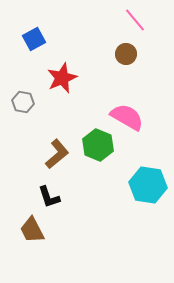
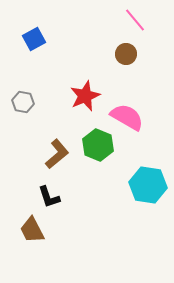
red star: moved 23 px right, 18 px down
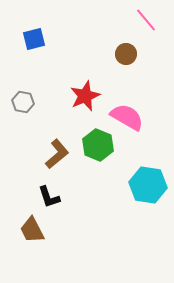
pink line: moved 11 px right
blue square: rotated 15 degrees clockwise
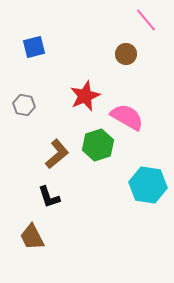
blue square: moved 8 px down
gray hexagon: moved 1 px right, 3 px down
green hexagon: rotated 20 degrees clockwise
brown trapezoid: moved 7 px down
